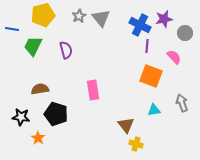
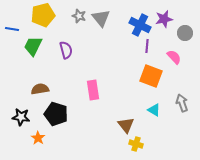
gray star: rotated 24 degrees counterclockwise
cyan triangle: rotated 40 degrees clockwise
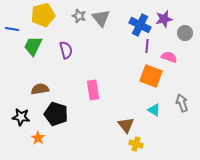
pink semicircle: moved 5 px left; rotated 28 degrees counterclockwise
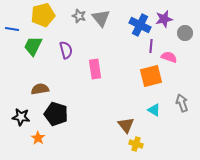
purple line: moved 4 px right
orange square: rotated 35 degrees counterclockwise
pink rectangle: moved 2 px right, 21 px up
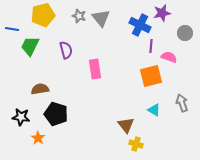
purple star: moved 2 px left, 6 px up
green trapezoid: moved 3 px left
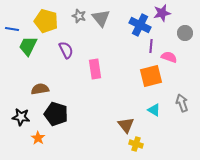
yellow pentagon: moved 3 px right, 6 px down; rotated 30 degrees clockwise
green trapezoid: moved 2 px left
purple semicircle: rotated 12 degrees counterclockwise
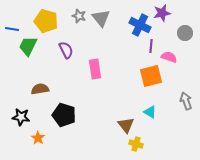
gray arrow: moved 4 px right, 2 px up
cyan triangle: moved 4 px left, 2 px down
black pentagon: moved 8 px right, 1 px down
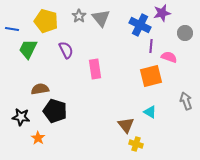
gray star: rotated 16 degrees clockwise
green trapezoid: moved 3 px down
black pentagon: moved 9 px left, 4 px up
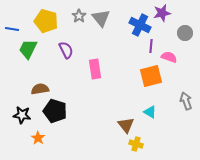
black star: moved 1 px right, 2 px up
